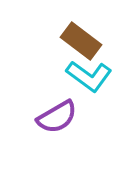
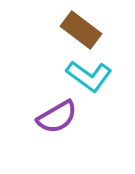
brown rectangle: moved 11 px up
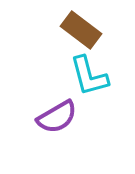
cyan L-shape: rotated 39 degrees clockwise
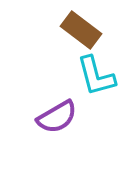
cyan L-shape: moved 7 px right
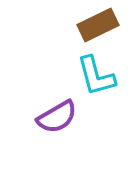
brown rectangle: moved 17 px right, 5 px up; rotated 63 degrees counterclockwise
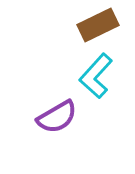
cyan L-shape: rotated 57 degrees clockwise
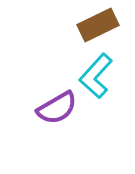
purple semicircle: moved 9 px up
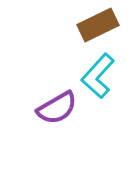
cyan L-shape: moved 2 px right
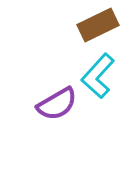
purple semicircle: moved 4 px up
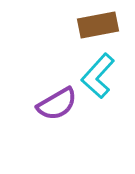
brown rectangle: rotated 15 degrees clockwise
